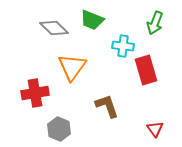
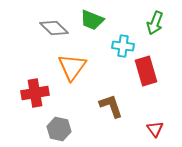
red rectangle: moved 1 px down
brown L-shape: moved 4 px right
gray hexagon: rotated 10 degrees counterclockwise
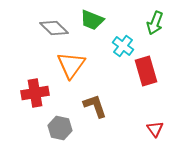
cyan cross: rotated 30 degrees clockwise
orange triangle: moved 1 px left, 2 px up
brown L-shape: moved 16 px left
gray hexagon: moved 1 px right, 1 px up
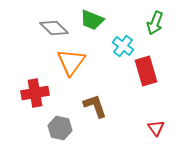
orange triangle: moved 3 px up
red triangle: moved 1 px right, 1 px up
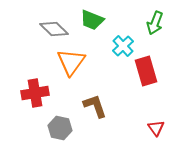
gray diamond: moved 1 px down
cyan cross: rotated 10 degrees clockwise
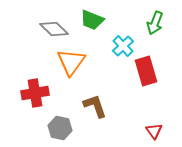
red triangle: moved 2 px left, 3 px down
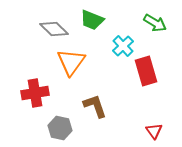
green arrow: rotated 80 degrees counterclockwise
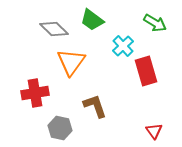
green trapezoid: rotated 15 degrees clockwise
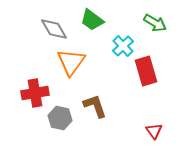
gray diamond: rotated 16 degrees clockwise
gray hexagon: moved 10 px up
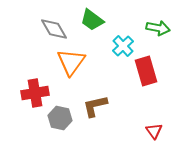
green arrow: moved 3 px right, 5 px down; rotated 20 degrees counterclockwise
brown L-shape: rotated 84 degrees counterclockwise
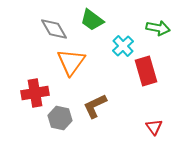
brown L-shape: rotated 12 degrees counterclockwise
red triangle: moved 4 px up
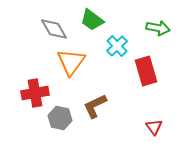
cyan cross: moved 6 px left
